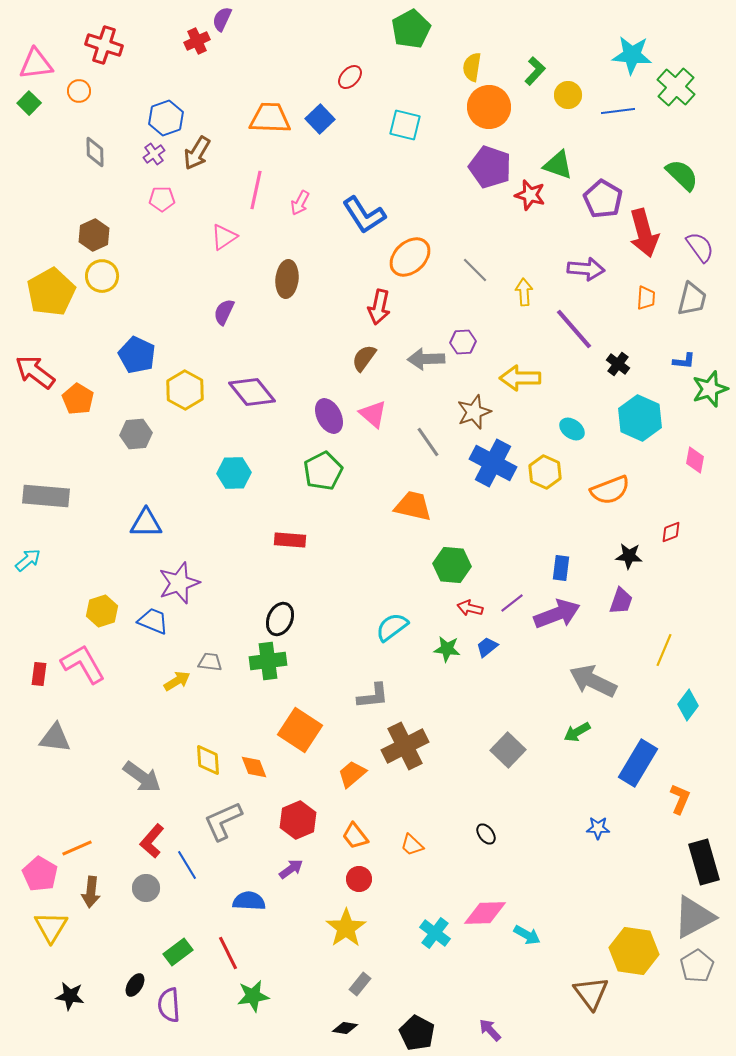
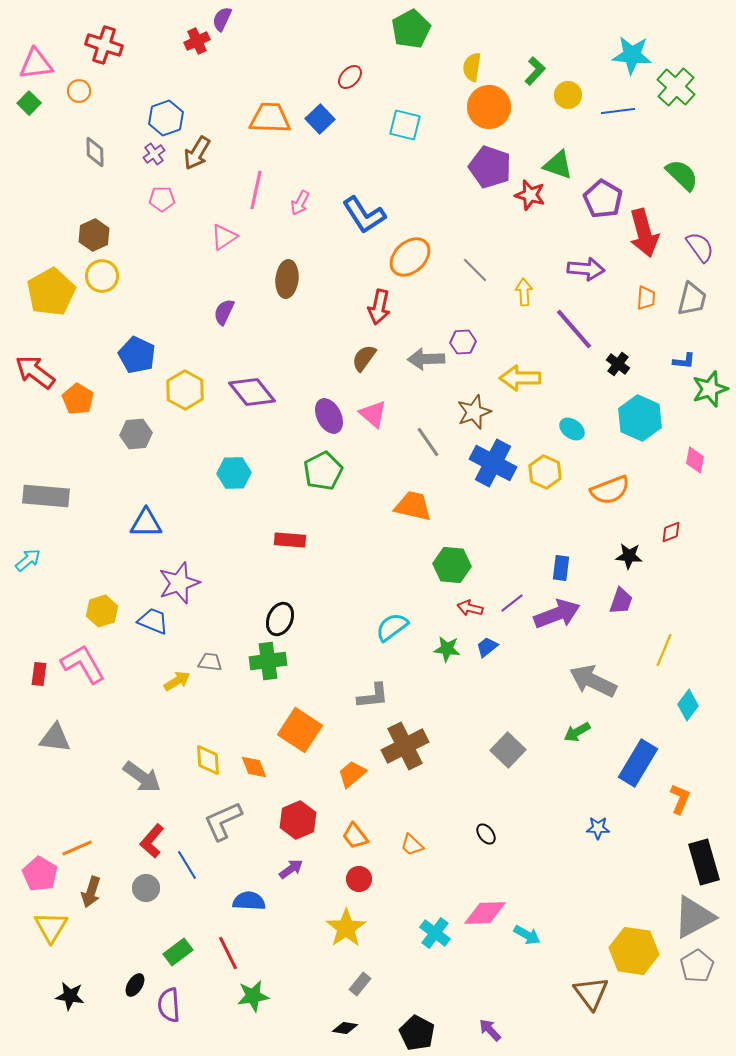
brown arrow at (91, 892): rotated 12 degrees clockwise
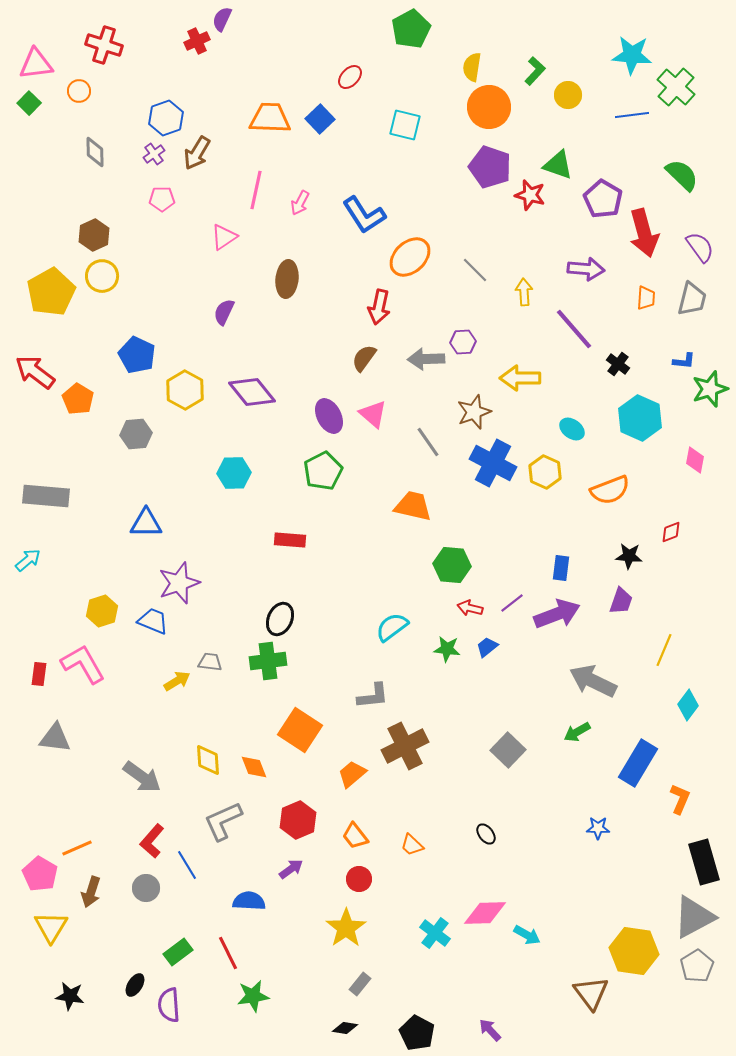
blue line at (618, 111): moved 14 px right, 4 px down
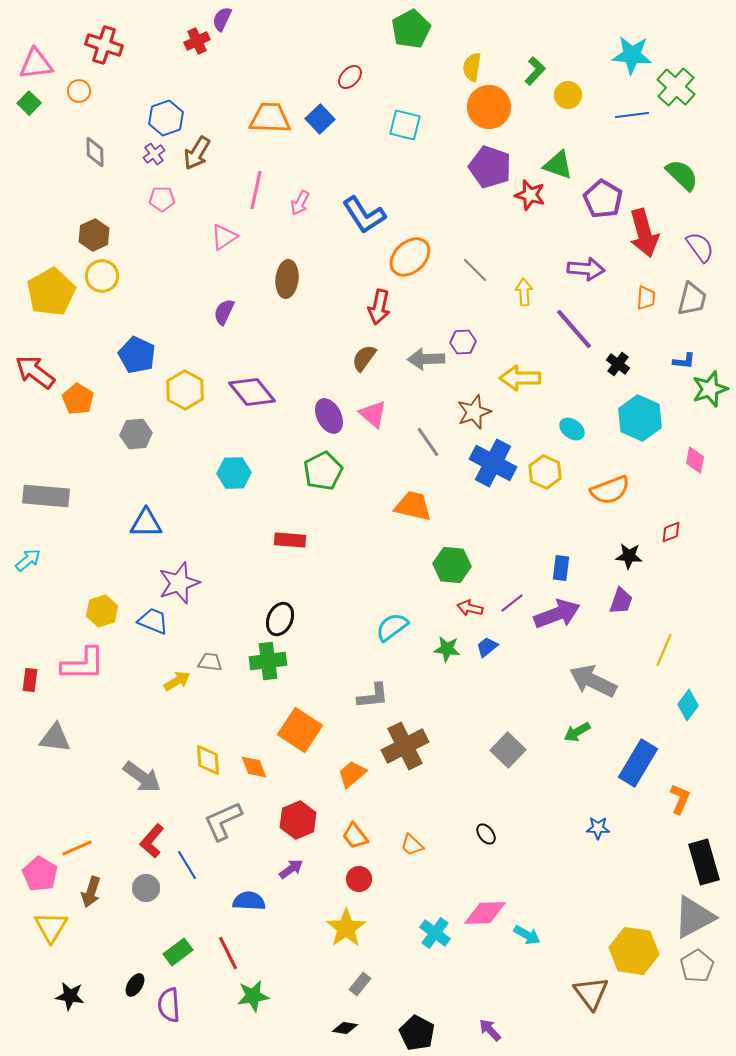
pink L-shape at (83, 664): rotated 120 degrees clockwise
red rectangle at (39, 674): moved 9 px left, 6 px down
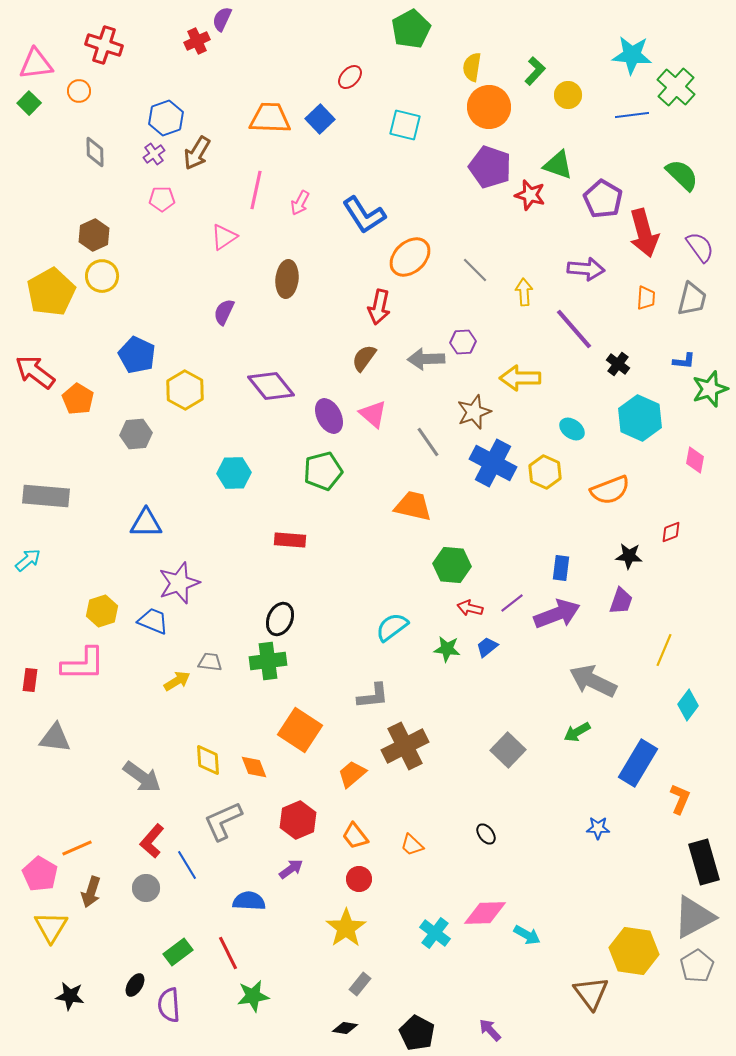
purple diamond at (252, 392): moved 19 px right, 6 px up
green pentagon at (323, 471): rotated 12 degrees clockwise
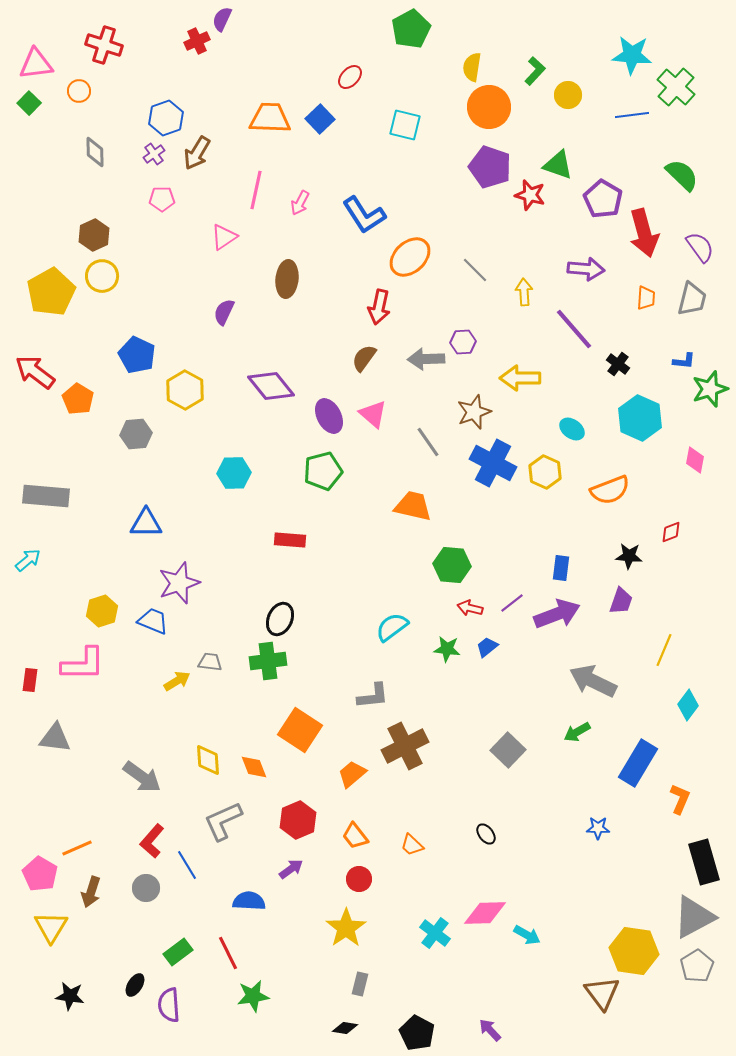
gray rectangle at (360, 984): rotated 25 degrees counterclockwise
brown triangle at (591, 993): moved 11 px right
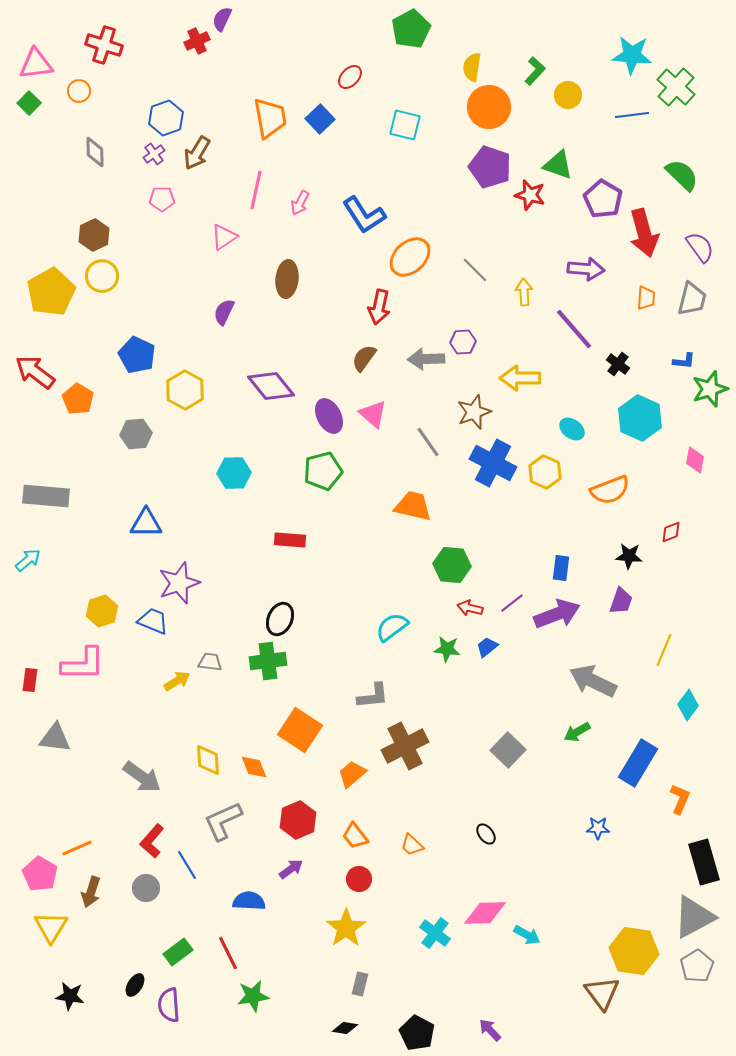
orange trapezoid at (270, 118): rotated 78 degrees clockwise
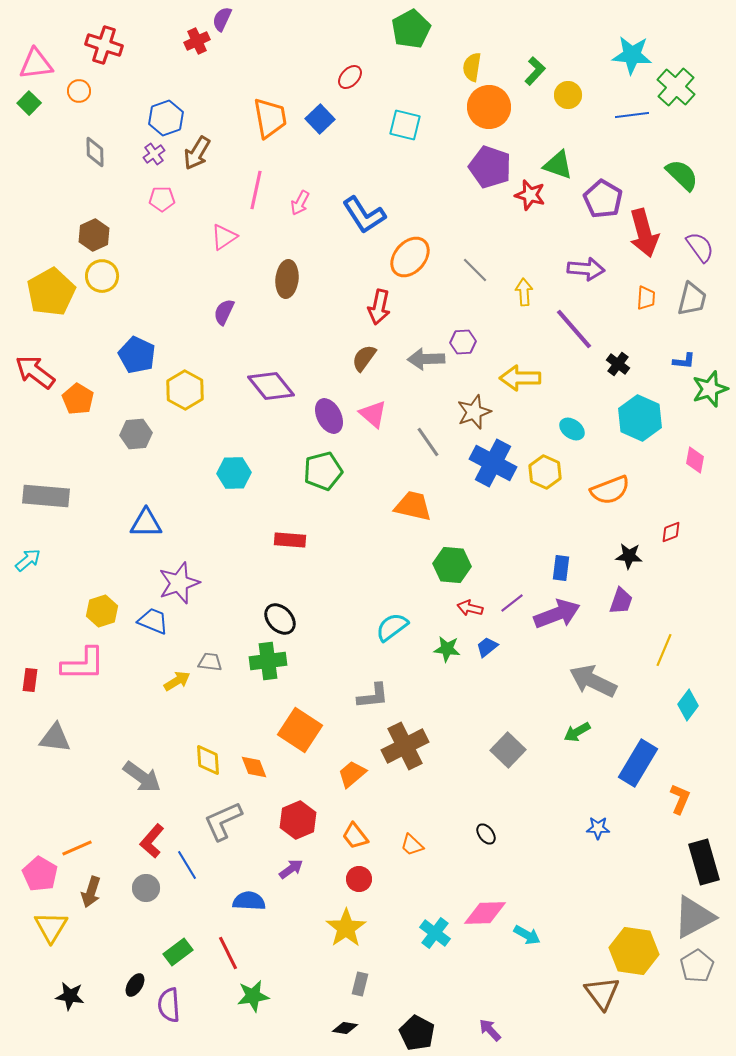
orange ellipse at (410, 257): rotated 6 degrees counterclockwise
black ellipse at (280, 619): rotated 68 degrees counterclockwise
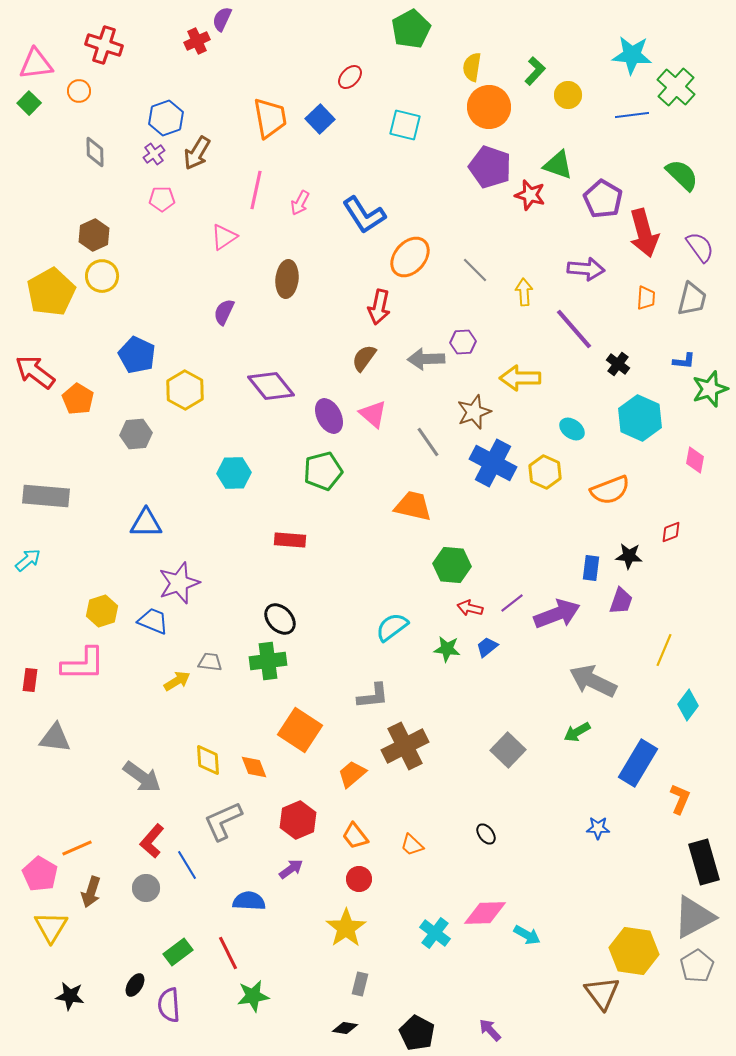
blue rectangle at (561, 568): moved 30 px right
